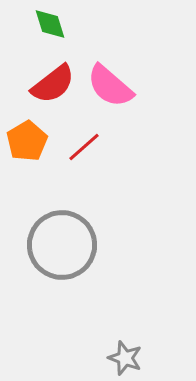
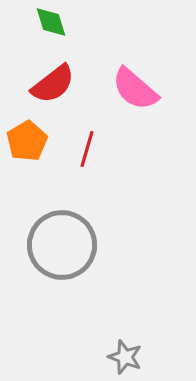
green diamond: moved 1 px right, 2 px up
pink semicircle: moved 25 px right, 3 px down
red line: moved 3 px right, 2 px down; rotated 33 degrees counterclockwise
gray star: moved 1 px up
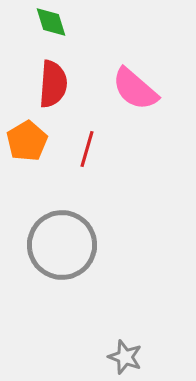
red semicircle: rotated 48 degrees counterclockwise
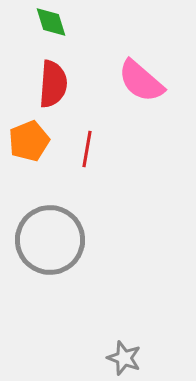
pink semicircle: moved 6 px right, 8 px up
orange pentagon: moved 2 px right; rotated 9 degrees clockwise
red line: rotated 6 degrees counterclockwise
gray circle: moved 12 px left, 5 px up
gray star: moved 1 px left, 1 px down
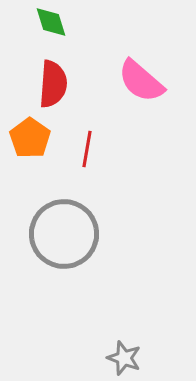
orange pentagon: moved 1 px right, 3 px up; rotated 15 degrees counterclockwise
gray circle: moved 14 px right, 6 px up
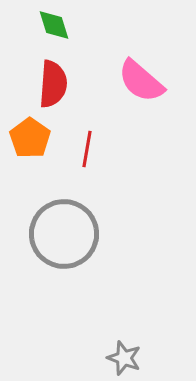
green diamond: moved 3 px right, 3 px down
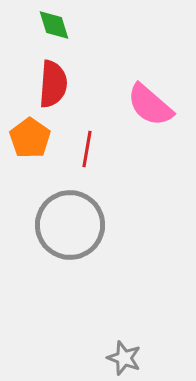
pink semicircle: moved 9 px right, 24 px down
gray circle: moved 6 px right, 9 px up
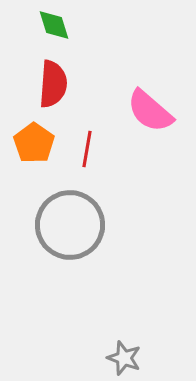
pink semicircle: moved 6 px down
orange pentagon: moved 4 px right, 5 px down
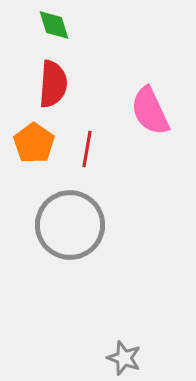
pink semicircle: rotated 24 degrees clockwise
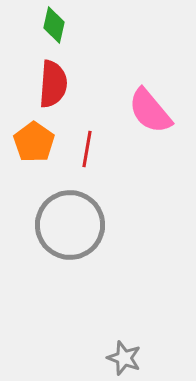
green diamond: rotated 30 degrees clockwise
pink semicircle: rotated 15 degrees counterclockwise
orange pentagon: moved 1 px up
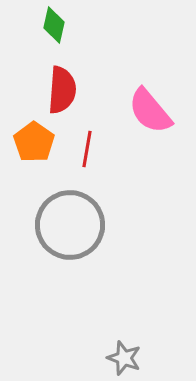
red semicircle: moved 9 px right, 6 px down
